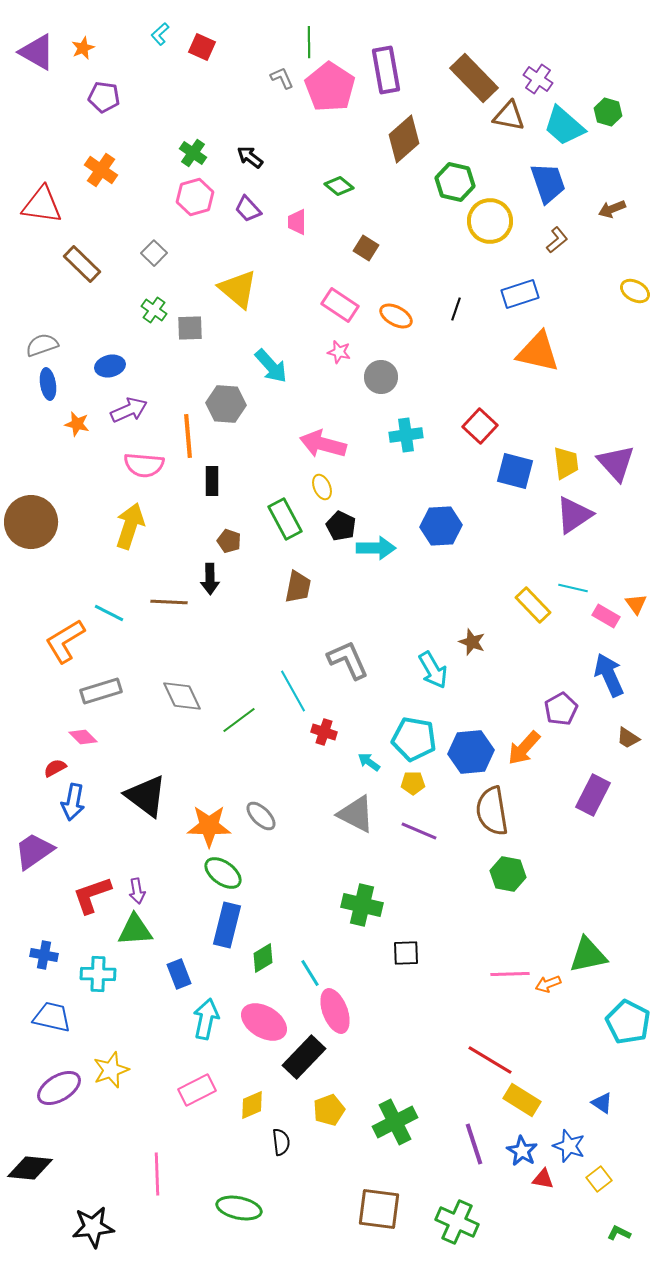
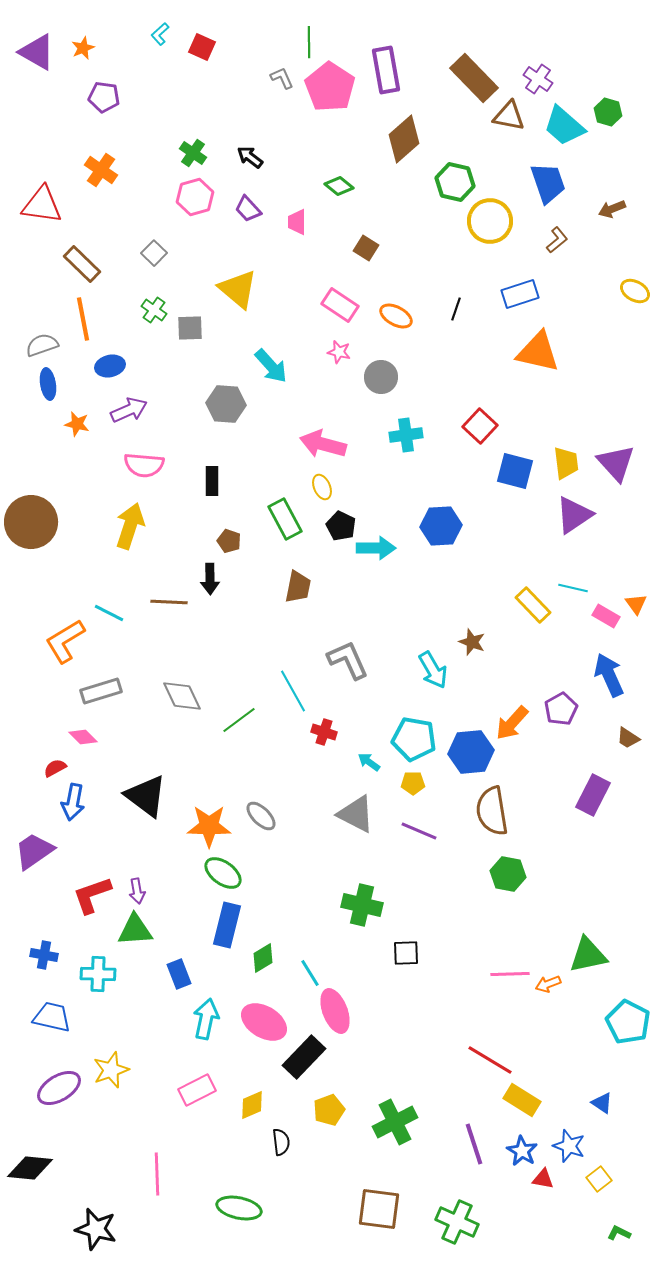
orange line at (188, 436): moved 105 px left, 117 px up; rotated 6 degrees counterclockwise
orange arrow at (524, 748): moved 12 px left, 25 px up
black star at (93, 1227): moved 3 px right, 2 px down; rotated 21 degrees clockwise
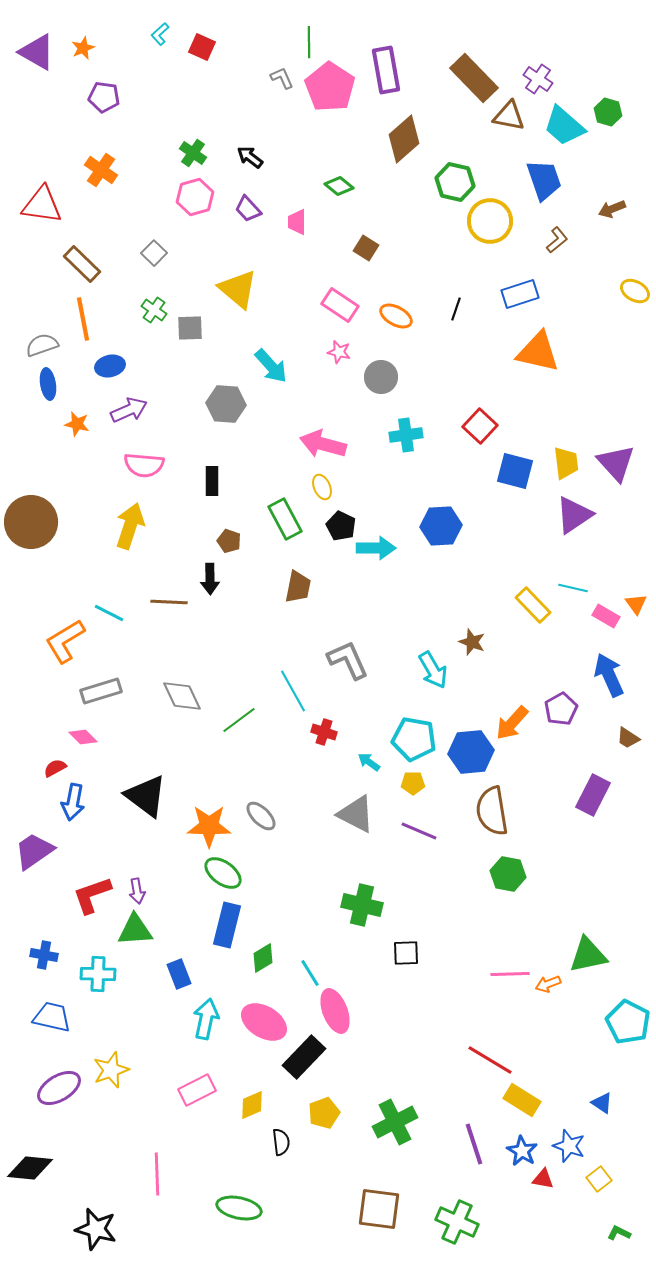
blue trapezoid at (548, 183): moved 4 px left, 3 px up
yellow pentagon at (329, 1110): moved 5 px left, 3 px down
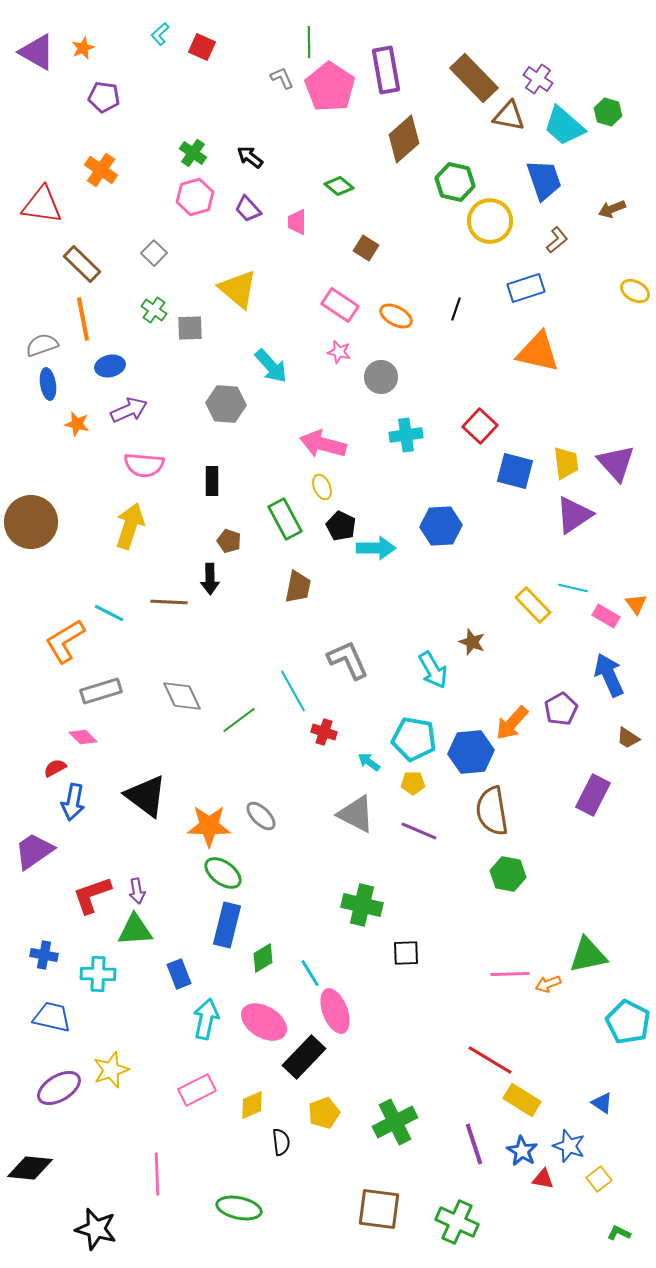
blue rectangle at (520, 294): moved 6 px right, 6 px up
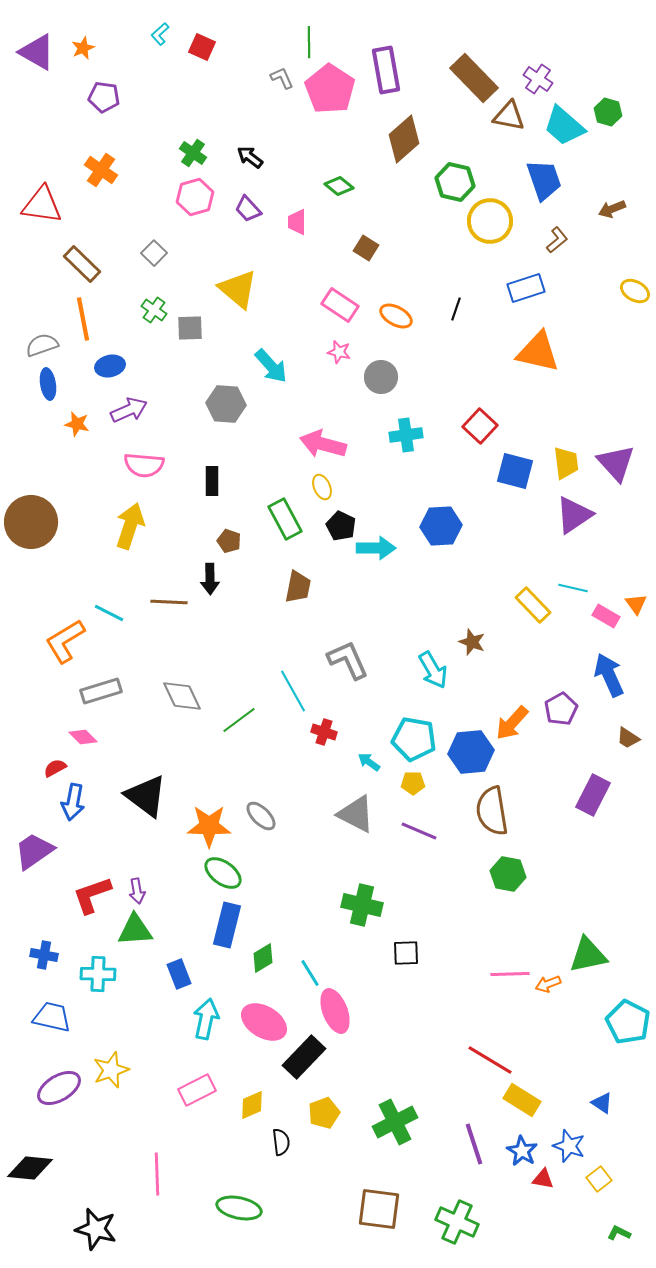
pink pentagon at (330, 87): moved 2 px down
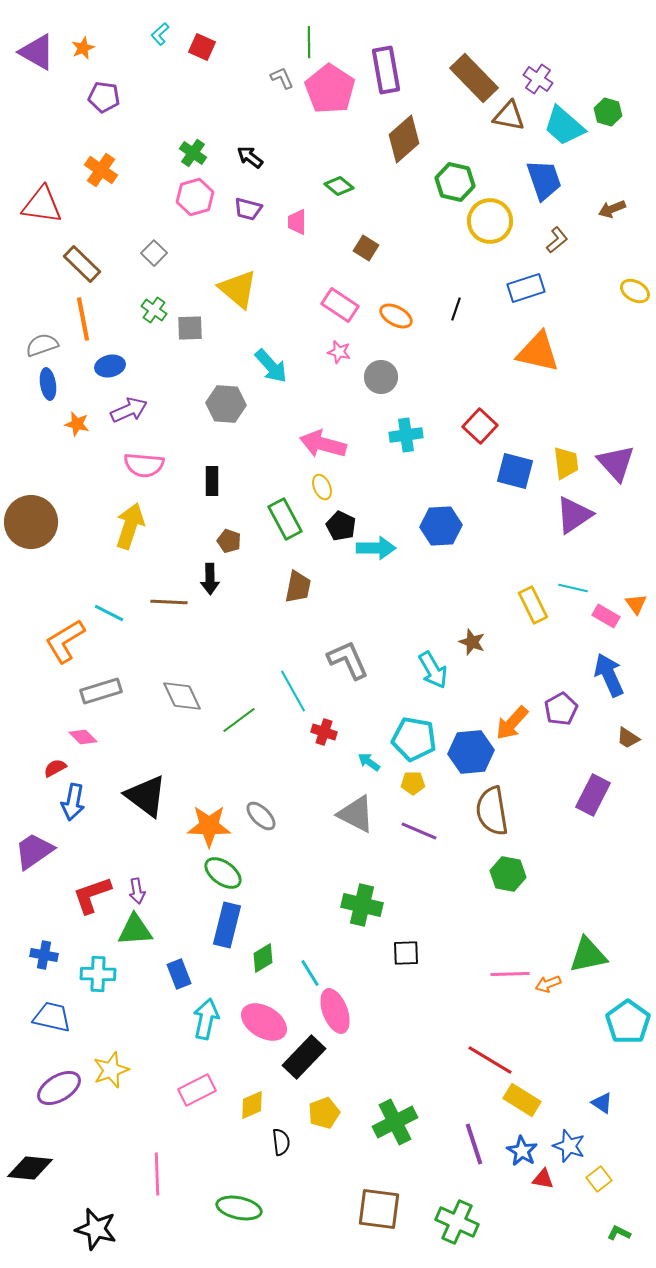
purple trapezoid at (248, 209): rotated 32 degrees counterclockwise
yellow rectangle at (533, 605): rotated 18 degrees clockwise
cyan pentagon at (628, 1022): rotated 9 degrees clockwise
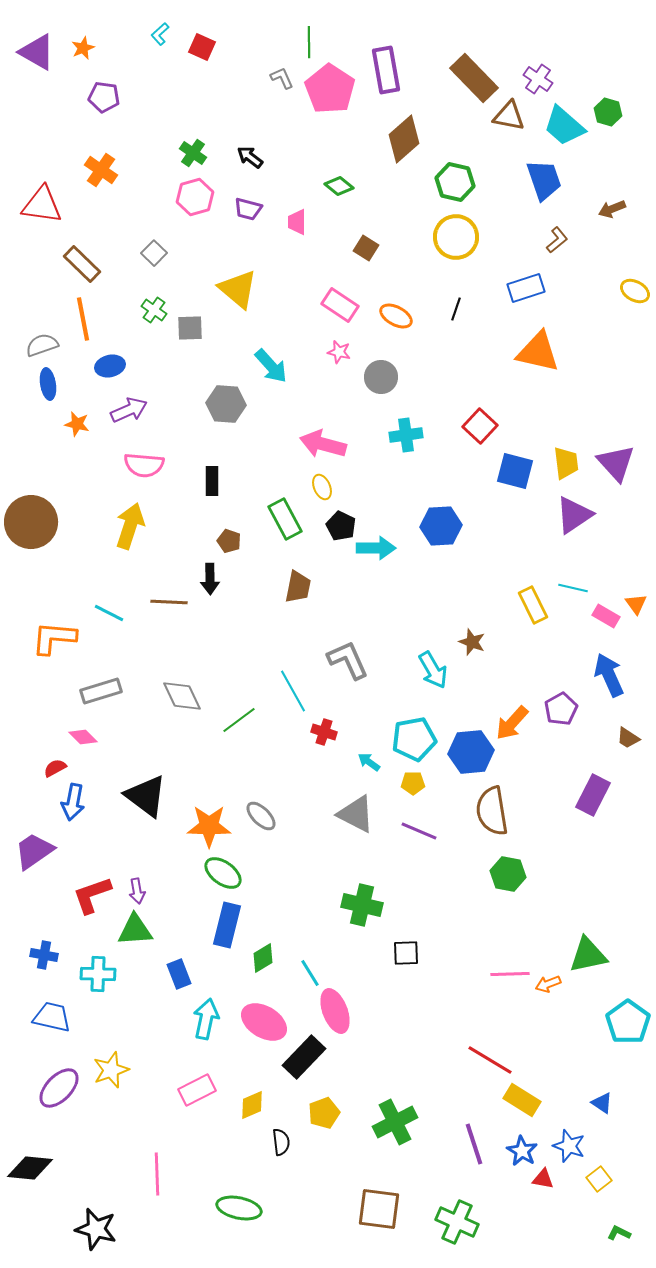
yellow circle at (490, 221): moved 34 px left, 16 px down
orange L-shape at (65, 641): moved 11 px left, 3 px up; rotated 36 degrees clockwise
cyan pentagon at (414, 739): rotated 21 degrees counterclockwise
purple ellipse at (59, 1088): rotated 15 degrees counterclockwise
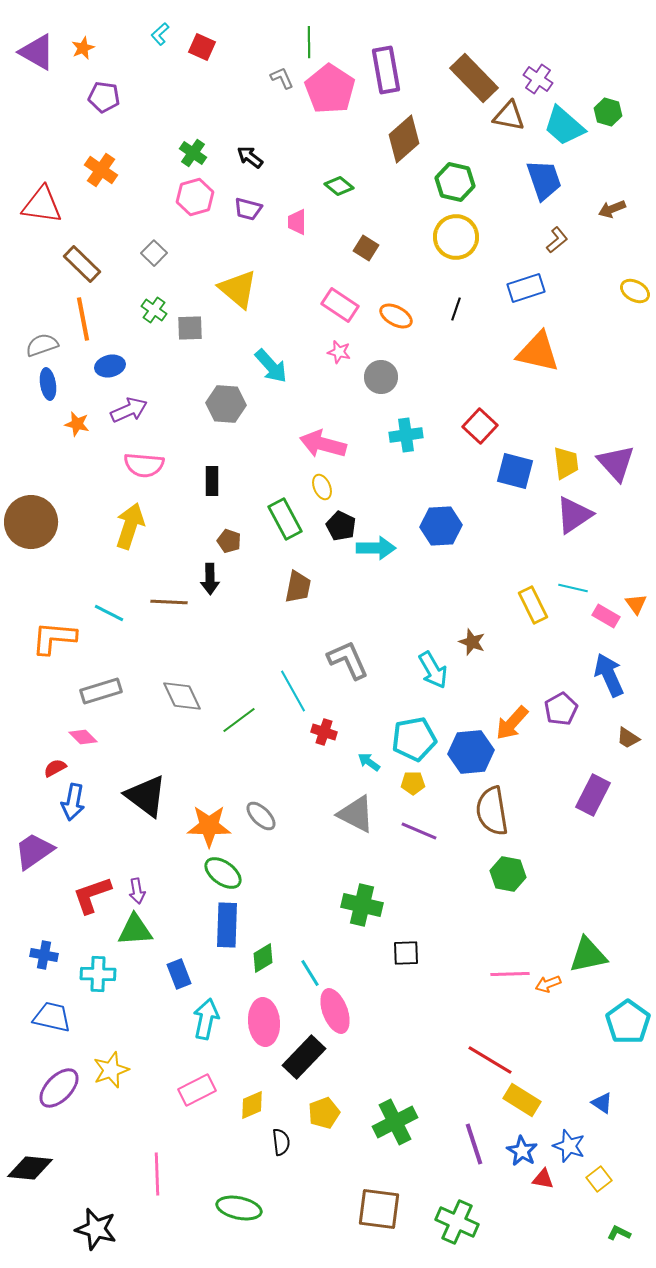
blue rectangle at (227, 925): rotated 12 degrees counterclockwise
pink ellipse at (264, 1022): rotated 54 degrees clockwise
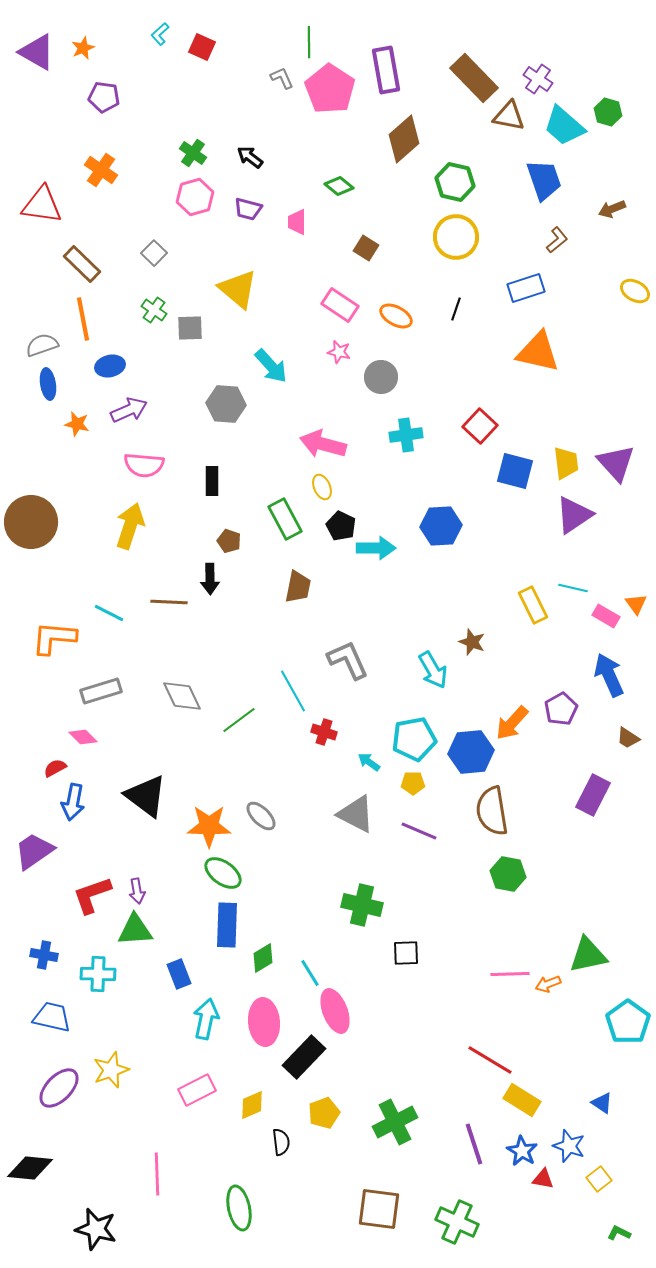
green ellipse at (239, 1208): rotated 66 degrees clockwise
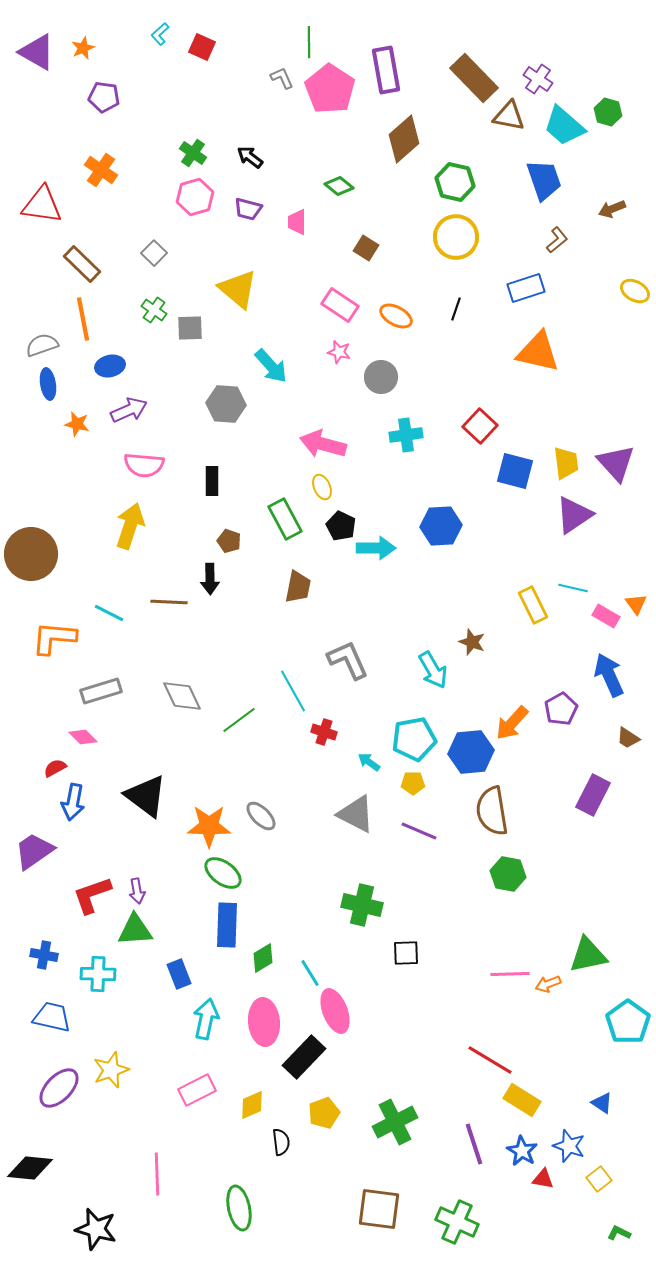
brown circle at (31, 522): moved 32 px down
